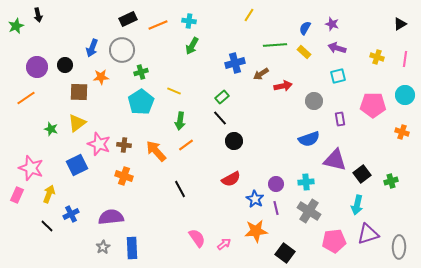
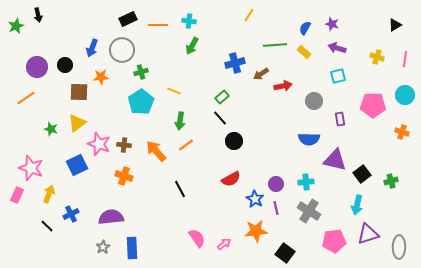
black triangle at (400, 24): moved 5 px left, 1 px down
orange line at (158, 25): rotated 24 degrees clockwise
blue semicircle at (309, 139): rotated 20 degrees clockwise
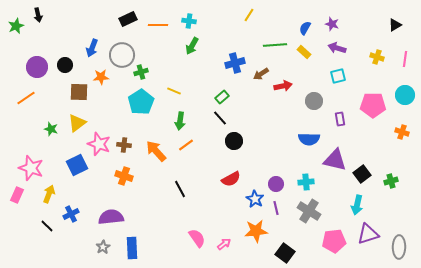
gray circle at (122, 50): moved 5 px down
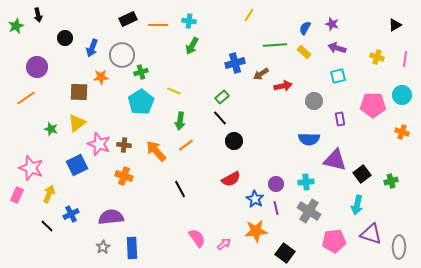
black circle at (65, 65): moved 27 px up
cyan circle at (405, 95): moved 3 px left
purple triangle at (368, 234): moved 3 px right; rotated 35 degrees clockwise
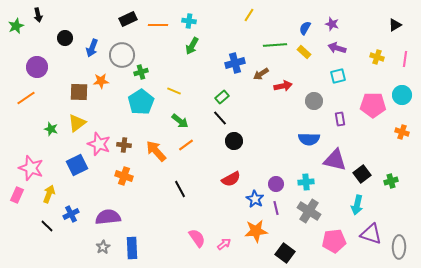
orange star at (101, 77): moved 4 px down
green arrow at (180, 121): rotated 60 degrees counterclockwise
purple semicircle at (111, 217): moved 3 px left
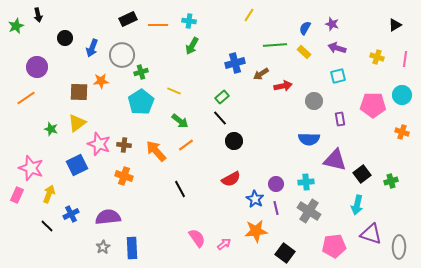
pink pentagon at (334, 241): moved 5 px down
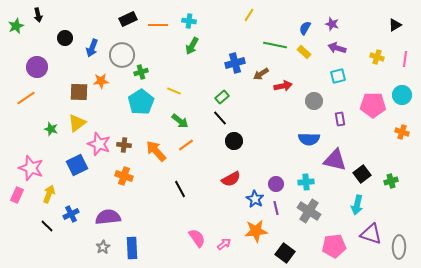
green line at (275, 45): rotated 15 degrees clockwise
